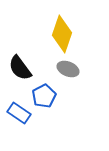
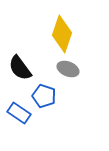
blue pentagon: rotated 25 degrees counterclockwise
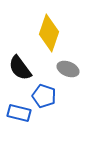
yellow diamond: moved 13 px left, 1 px up
blue rectangle: rotated 20 degrees counterclockwise
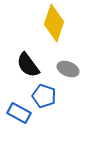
yellow diamond: moved 5 px right, 10 px up
black semicircle: moved 8 px right, 3 px up
blue rectangle: rotated 15 degrees clockwise
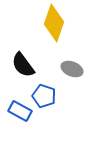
black semicircle: moved 5 px left
gray ellipse: moved 4 px right
blue rectangle: moved 1 px right, 2 px up
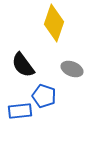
blue rectangle: rotated 35 degrees counterclockwise
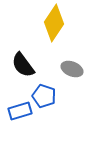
yellow diamond: rotated 15 degrees clockwise
blue rectangle: rotated 10 degrees counterclockwise
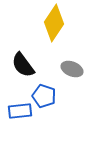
blue rectangle: rotated 10 degrees clockwise
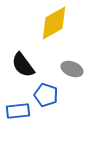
yellow diamond: rotated 27 degrees clockwise
blue pentagon: moved 2 px right, 1 px up
blue rectangle: moved 2 px left
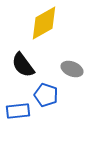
yellow diamond: moved 10 px left
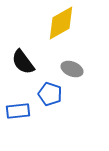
yellow diamond: moved 17 px right
black semicircle: moved 3 px up
blue pentagon: moved 4 px right, 1 px up
